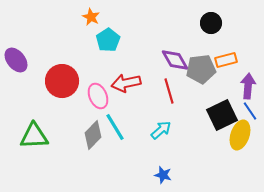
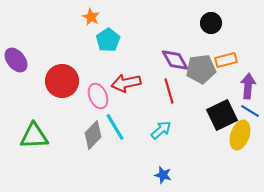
blue line: rotated 24 degrees counterclockwise
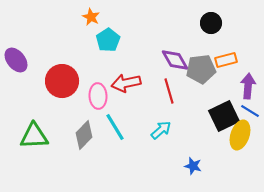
pink ellipse: rotated 20 degrees clockwise
black square: moved 2 px right, 1 px down
gray diamond: moved 9 px left
blue star: moved 30 px right, 9 px up
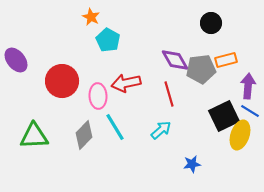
cyan pentagon: rotated 10 degrees counterclockwise
red line: moved 3 px down
blue star: moved 1 px left, 2 px up; rotated 24 degrees counterclockwise
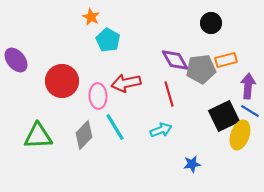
cyan arrow: rotated 20 degrees clockwise
green triangle: moved 4 px right
